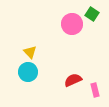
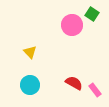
pink circle: moved 1 px down
cyan circle: moved 2 px right, 13 px down
red semicircle: moved 1 px right, 3 px down; rotated 54 degrees clockwise
pink rectangle: rotated 24 degrees counterclockwise
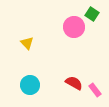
pink circle: moved 2 px right, 2 px down
yellow triangle: moved 3 px left, 9 px up
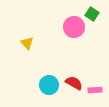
cyan circle: moved 19 px right
pink rectangle: rotated 56 degrees counterclockwise
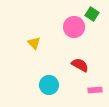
yellow triangle: moved 7 px right
red semicircle: moved 6 px right, 18 px up
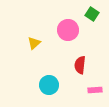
pink circle: moved 6 px left, 3 px down
yellow triangle: rotated 32 degrees clockwise
red semicircle: rotated 114 degrees counterclockwise
